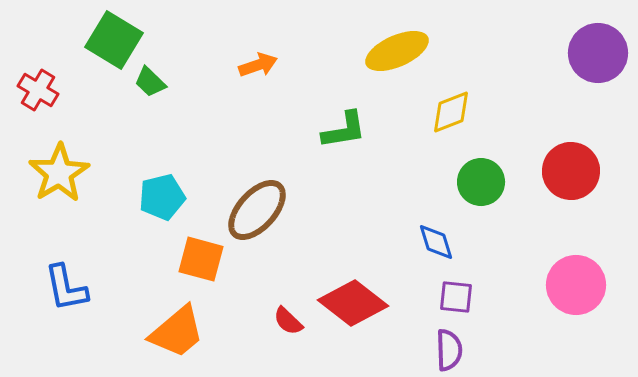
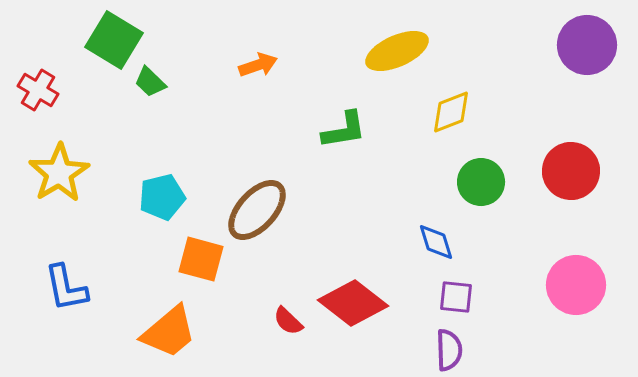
purple circle: moved 11 px left, 8 px up
orange trapezoid: moved 8 px left
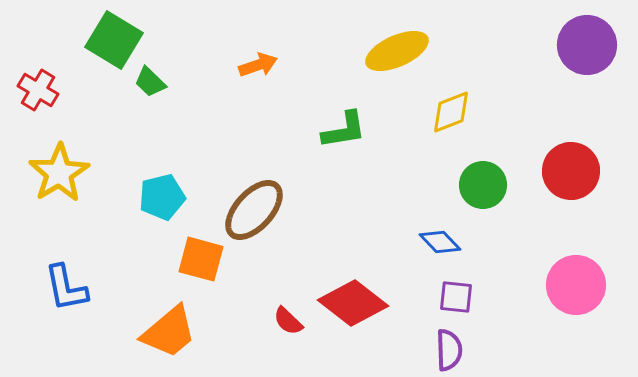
green circle: moved 2 px right, 3 px down
brown ellipse: moved 3 px left
blue diamond: moved 4 px right; rotated 27 degrees counterclockwise
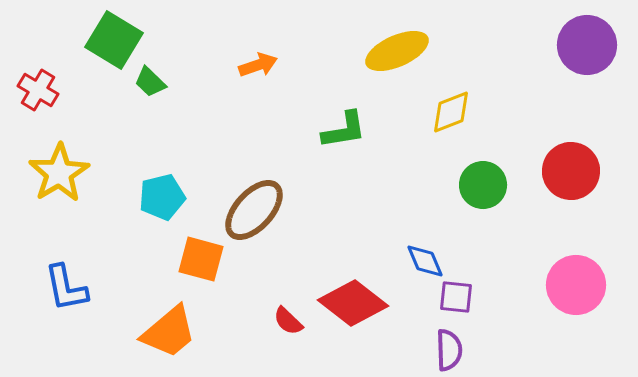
blue diamond: moved 15 px left, 19 px down; rotated 21 degrees clockwise
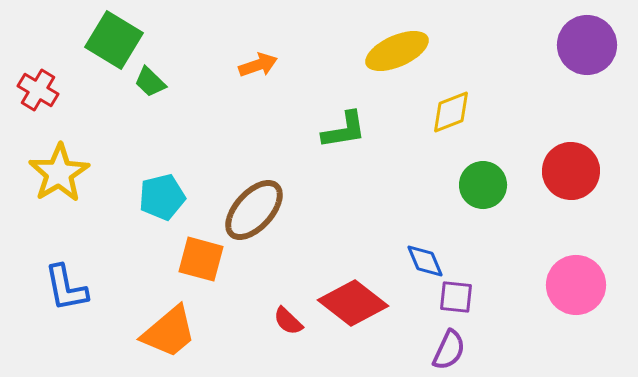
purple semicircle: rotated 27 degrees clockwise
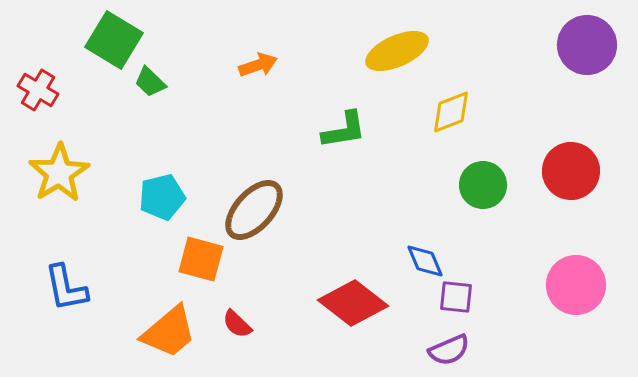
red semicircle: moved 51 px left, 3 px down
purple semicircle: rotated 42 degrees clockwise
